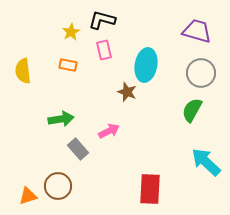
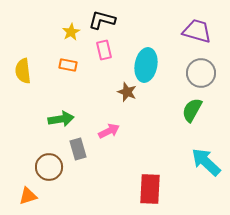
gray rectangle: rotated 25 degrees clockwise
brown circle: moved 9 px left, 19 px up
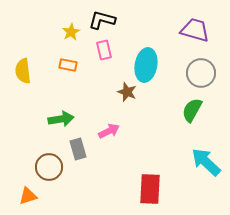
purple trapezoid: moved 2 px left, 1 px up
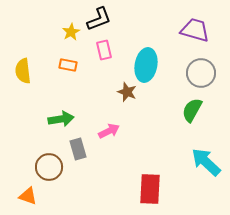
black L-shape: moved 3 px left, 1 px up; rotated 144 degrees clockwise
orange triangle: rotated 36 degrees clockwise
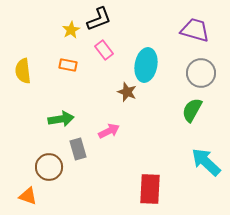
yellow star: moved 2 px up
pink rectangle: rotated 24 degrees counterclockwise
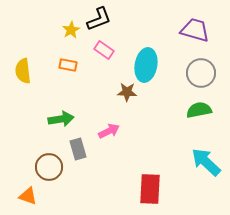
pink rectangle: rotated 18 degrees counterclockwise
brown star: rotated 18 degrees counterclockwise
green semicircle: moved 7 px right; rotated 50 degrees clockwise
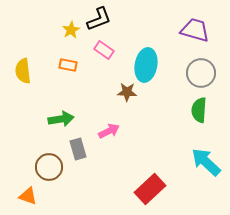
green semicircle: rotated 75 degrees counterclockwise
red rectangle: rotated 44 degrees clockwise
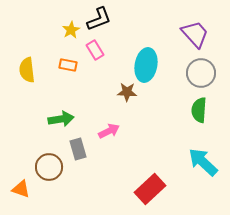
purple trapezoid: moved 4 px down; rotated 32 degrees clockwise
pink rectangle: moved 9 px left; rotated 24 degrees clockwise
yellow semicircle: moved 4 px right, 1 px up
cyan arrow: moved 3 px left
orange triangle: moved 7 px left, 7 px up
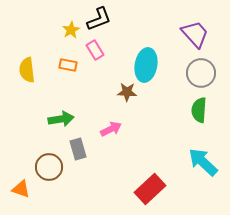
pink arrow: moved 2 px right, 2 px up
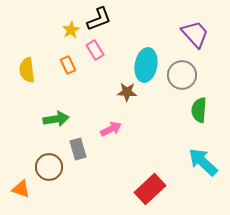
orange rectangle: rotated 54 degrees clockwise
gray circle: moved 19 px left, 2 px down
green arrow: moved 5 px left
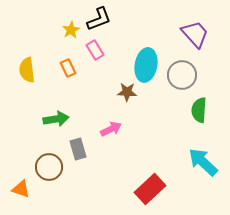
orange rectangle: moved 3 px down
